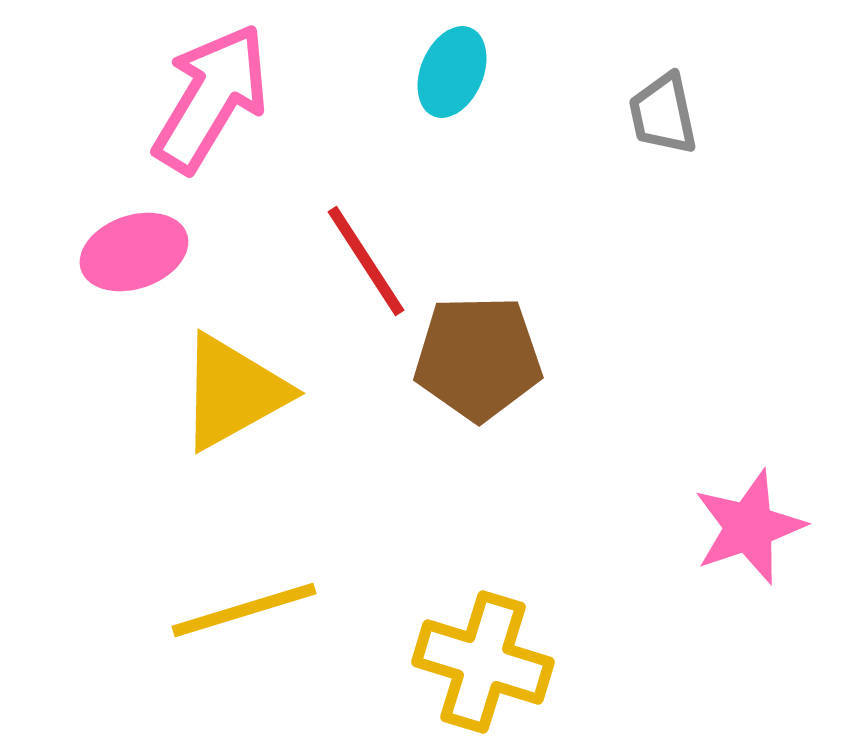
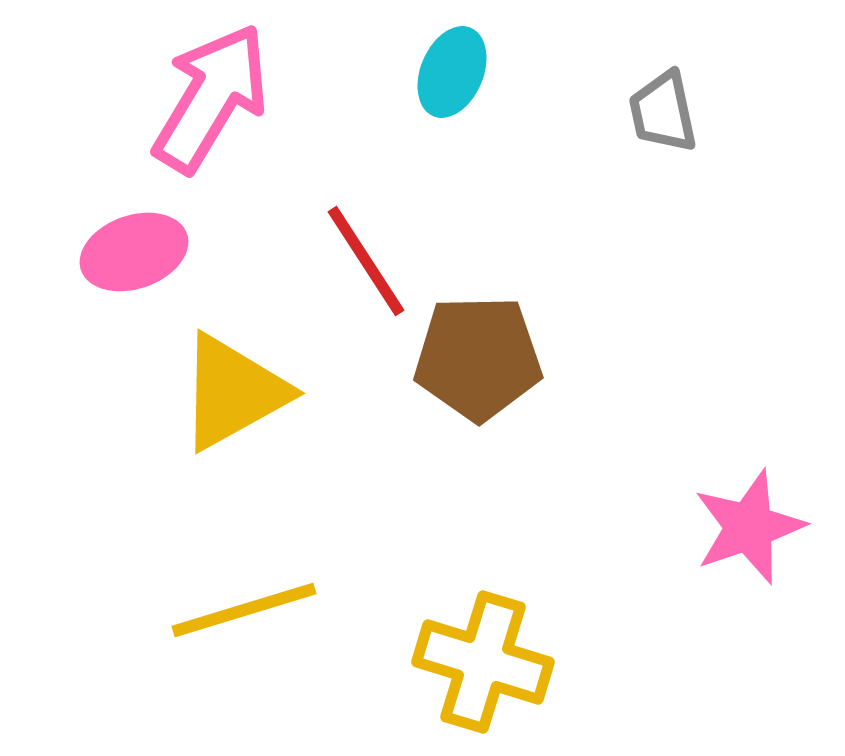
gray trapezoid: moved 2 px up
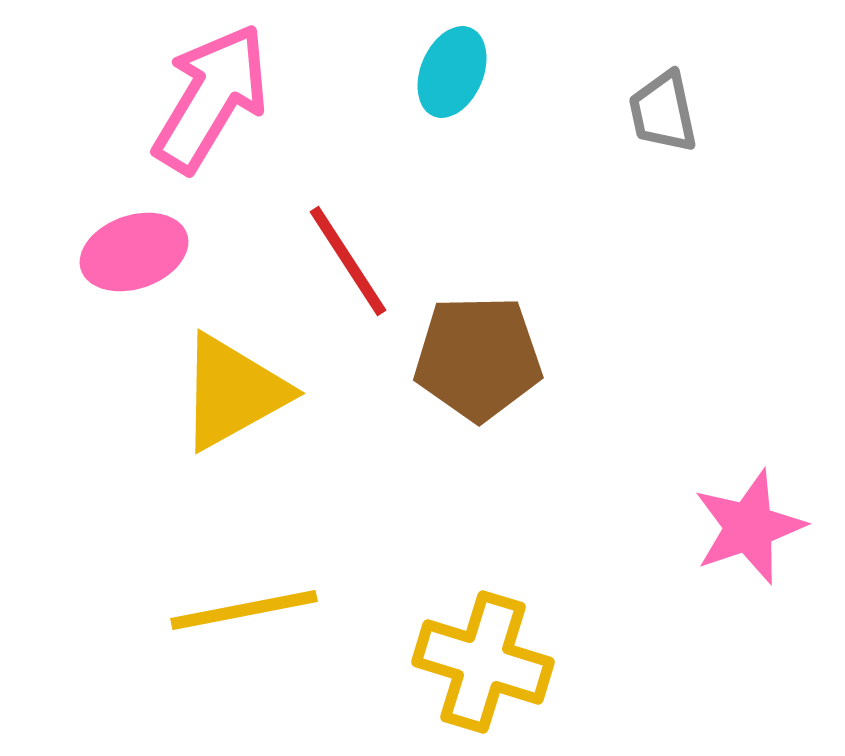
red line: moved 18 px left
yellow line: rotated 6 degrees clockwise
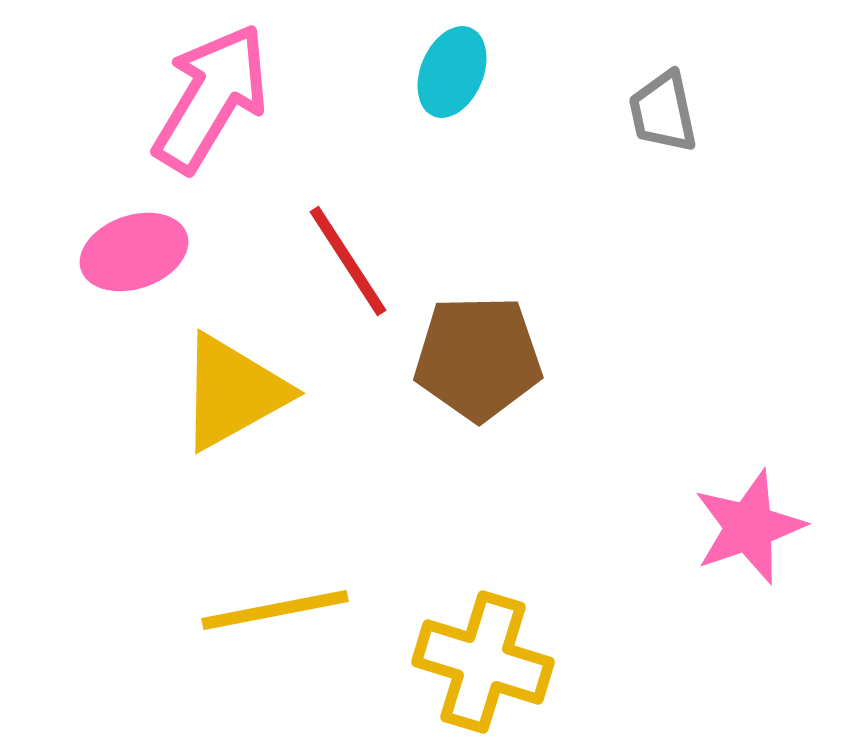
yellow line: moved 31 px right
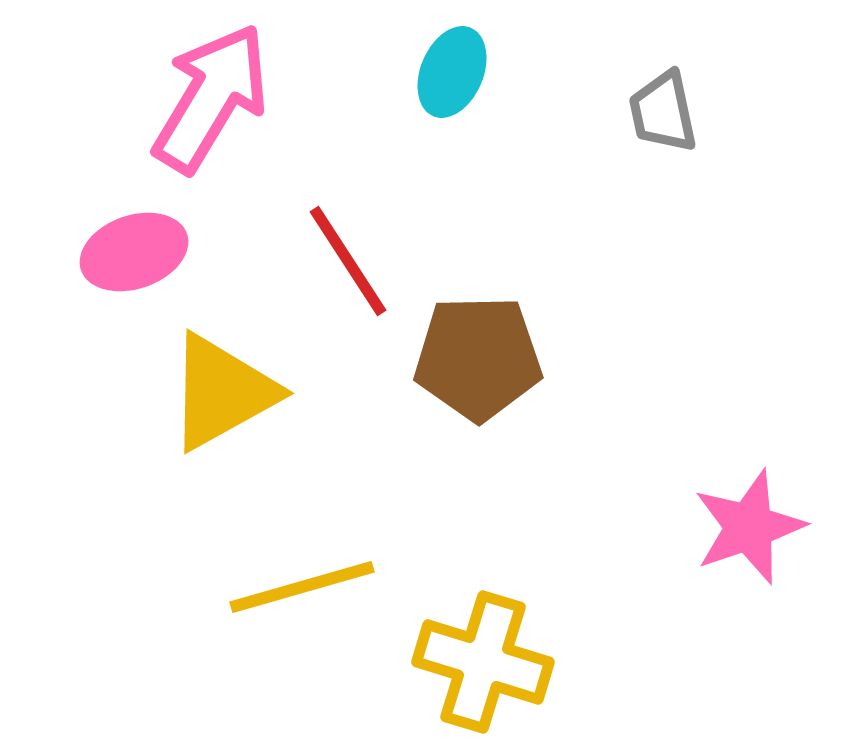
yellow triangle: moved 11 px left
yellow line: moved 27 px right, 23 px up; rotated 5 degrees counterclockwise
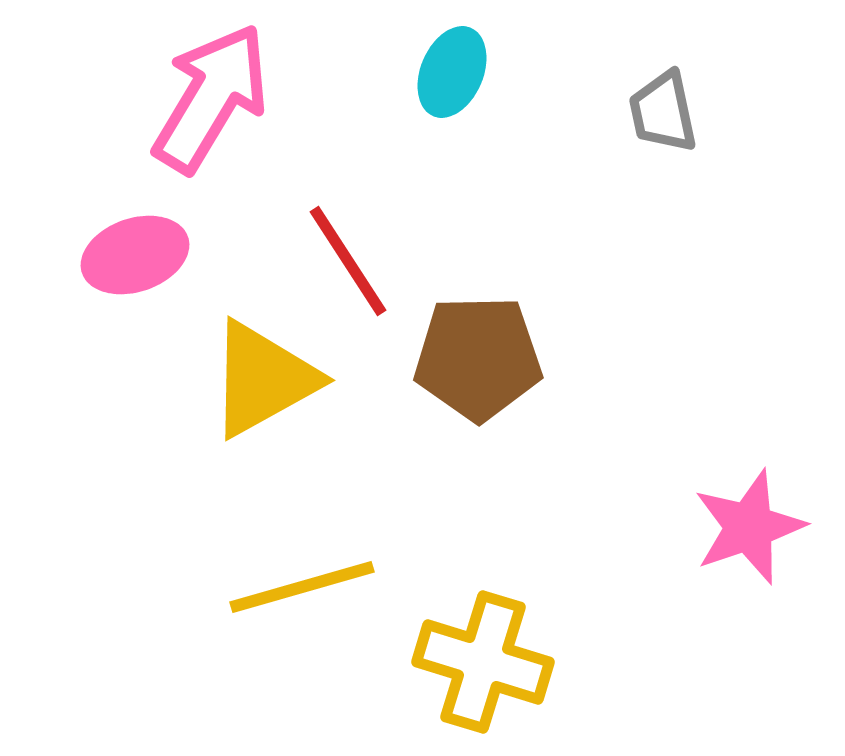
pink ellipse: moved 1 px right, 3 px down
yellow triangle: moved 41 px right, 13 px up
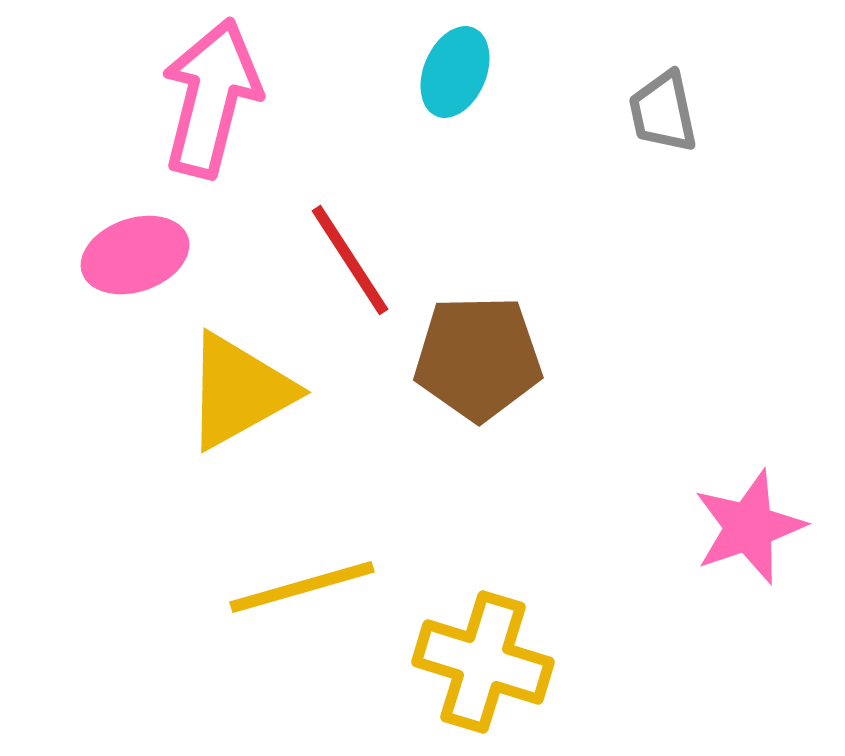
cyan ellipse: moved 3 px right
pink arrow: rotated 17 degrees counterclockwise
red line: moved 2 px right, 1 px up
yellow triangle: moved 24 px left, 12 px down
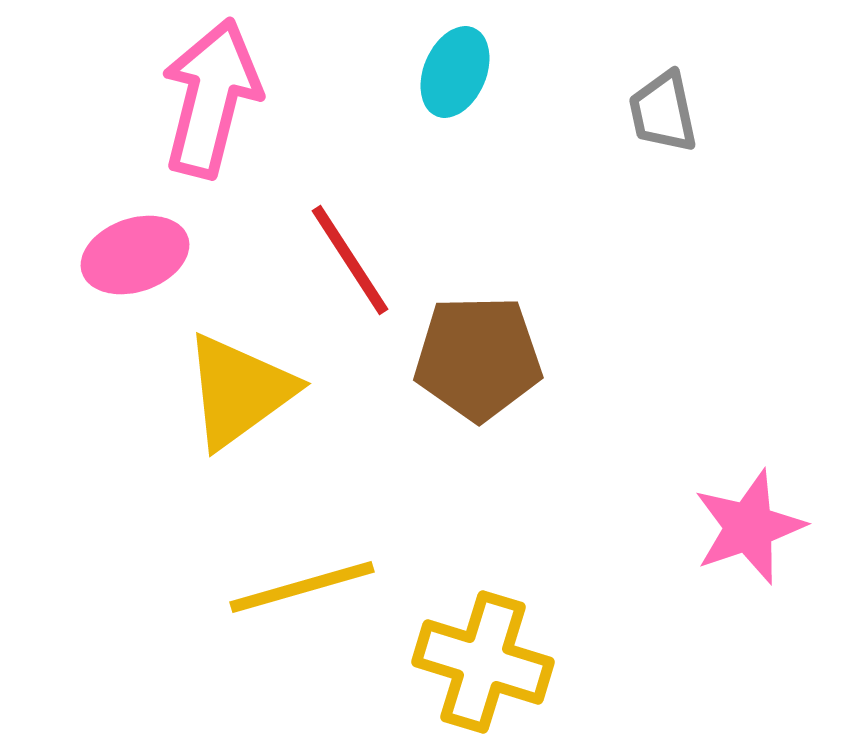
yellow triangle: rotated 7 degrees counterclockwise
